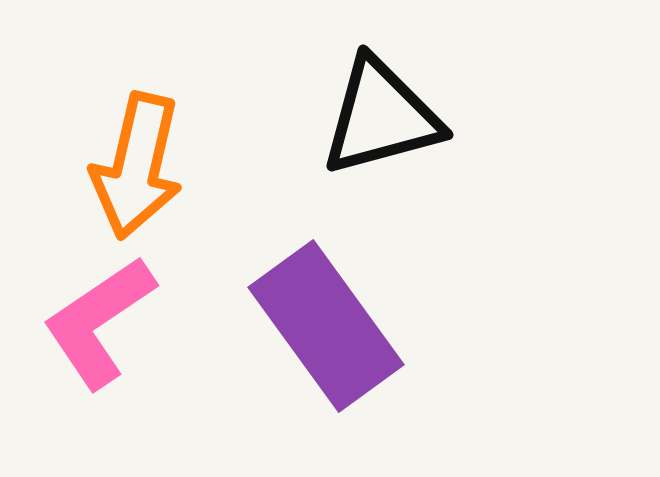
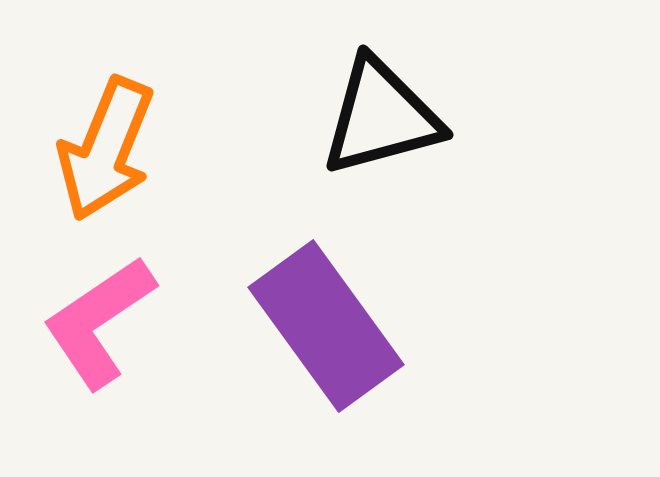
orange arrow: moved 31 px left, 17 px up; rotated 9 degrees clockwise
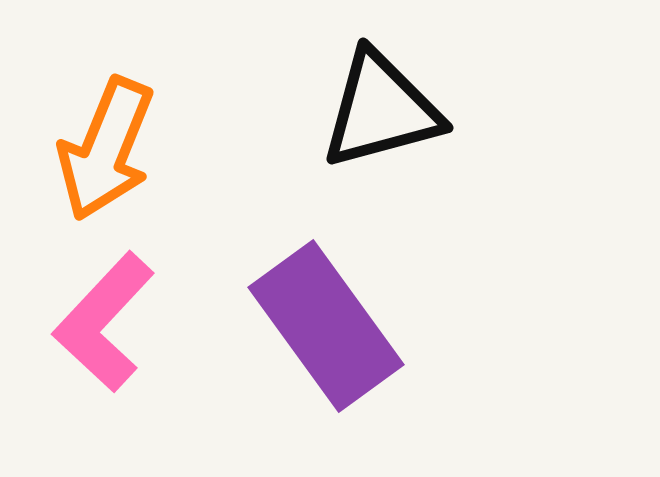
black triangle: moved 7 px up
pink L-shape: moved 5 px right; rotated 13 degrees counterclockwise
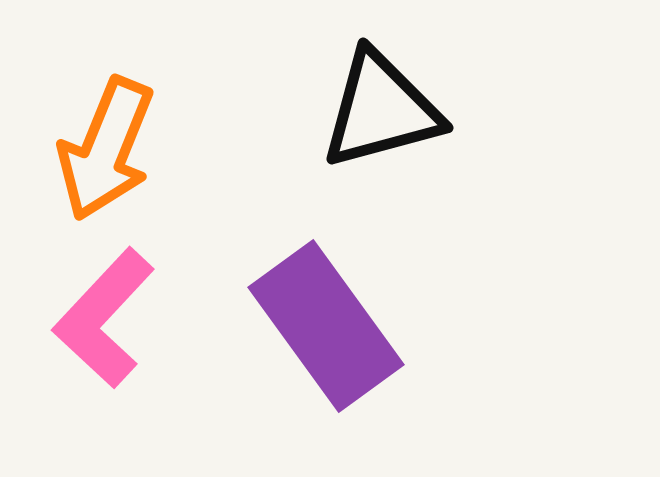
pink L-shape: moved 4 px up
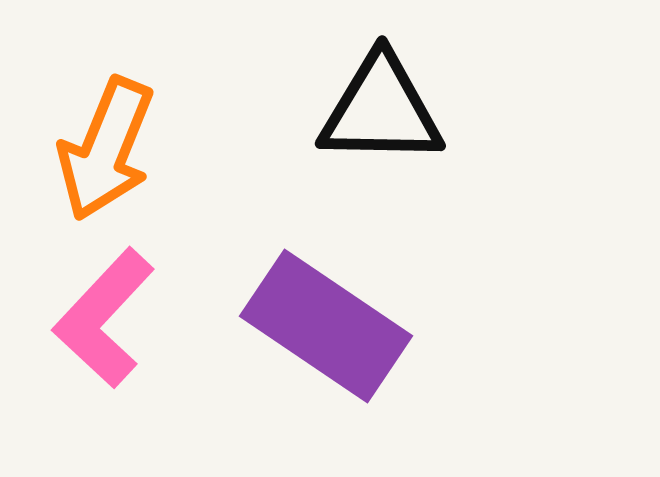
black triangle: rotated 16 degrees clockwise
purple rectangle: rotated 20 degrees counterclockwise
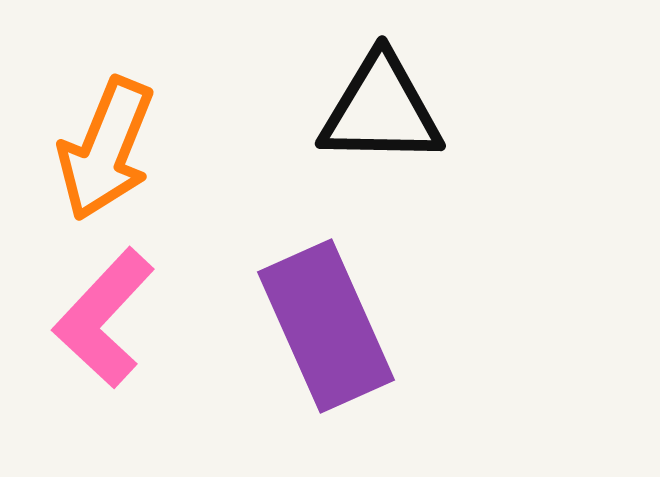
purple rectangle: rotated 32 degrees clockwise
